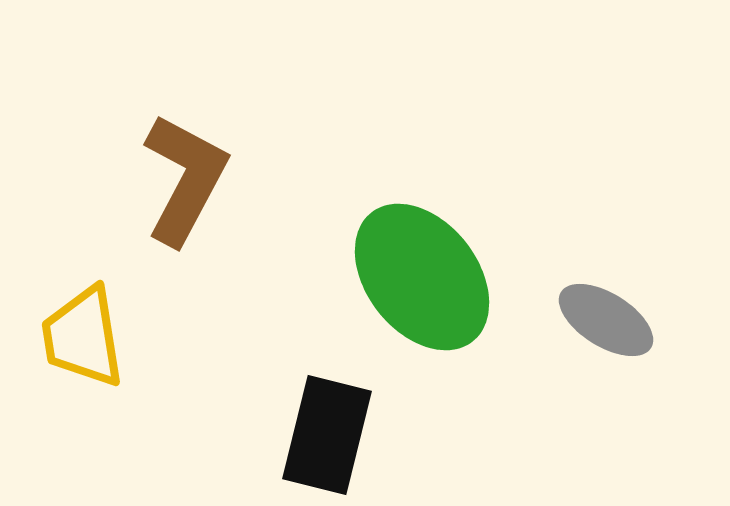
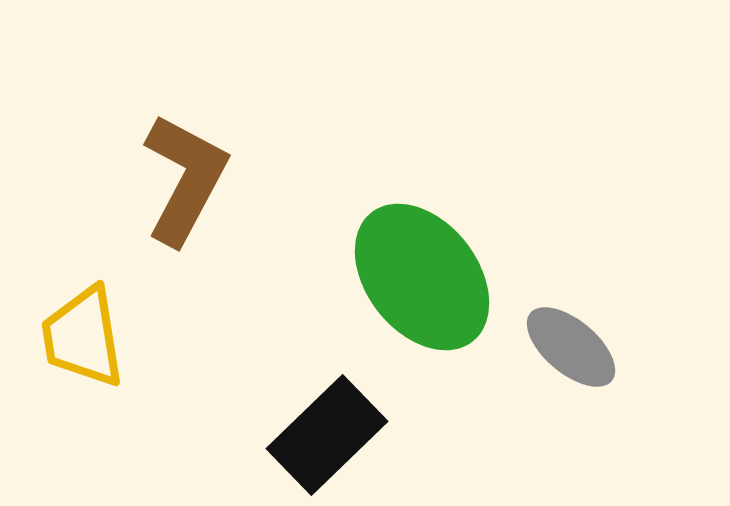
gray ellipse: moved 35 px left, 27 px down; rotated 8 degrees clockwise
black rectangle: rotated 32 degrees clockwise
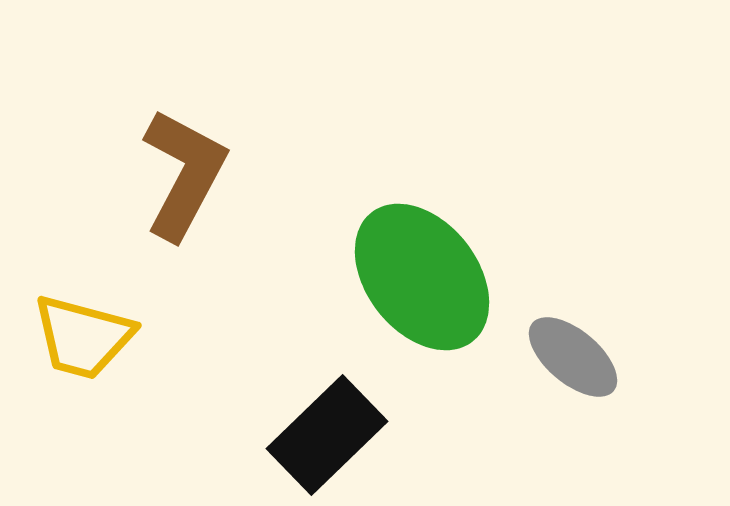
brown L-shape: moved 1 px left, 5 px up
yellow trapezoid: rotated 66 degrees counterclockwise
gray ellipse: moved 2 px right, 10 px down
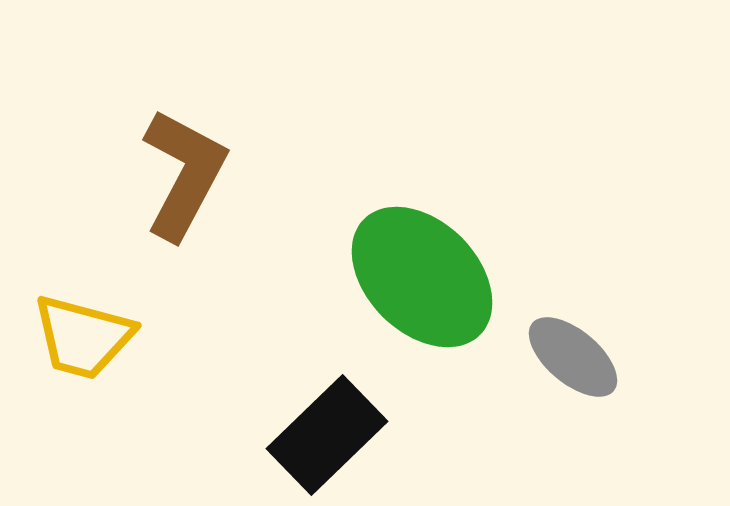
green ellipse: rotated 7 degrees counterclockwise
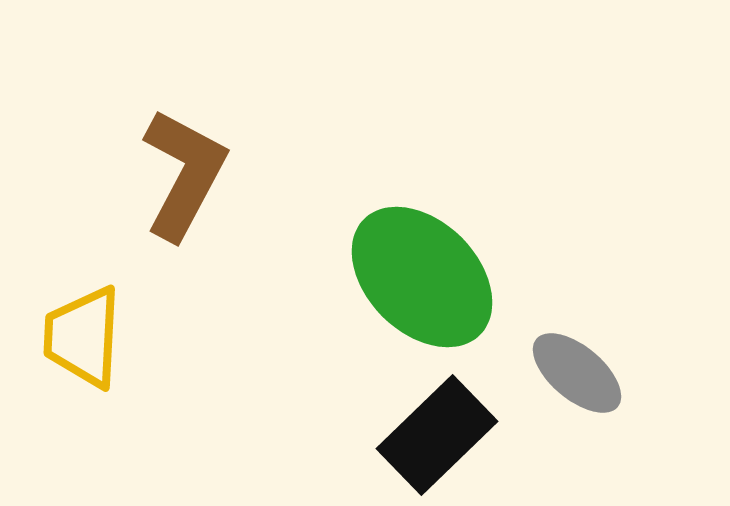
yellow trapezoid: rotated 78 degrees clockwise
gray ellipse: moved 4 px right, 16 px down
black rectangle: moved 110 px right
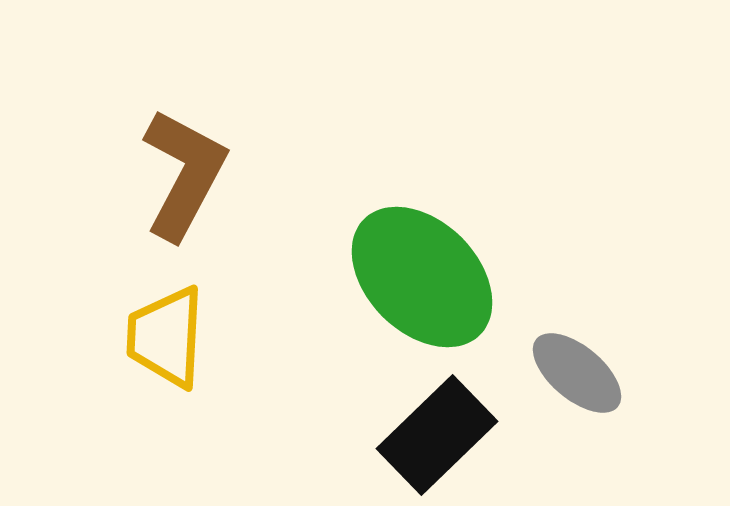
yellow trapezoid: moved 83 px right
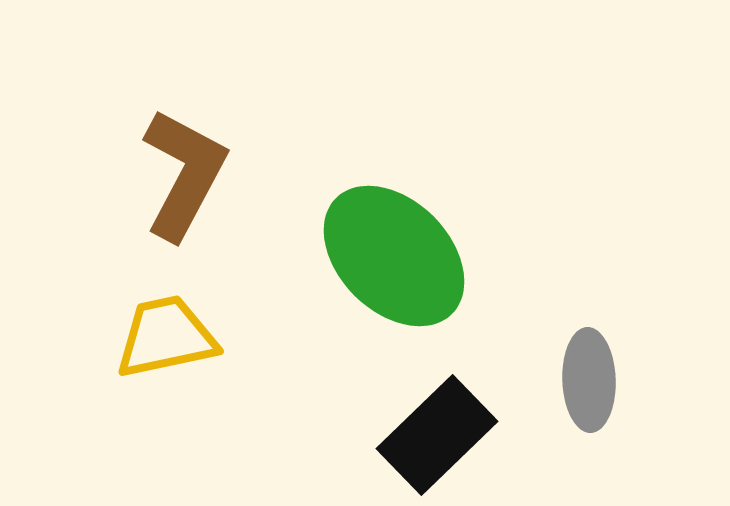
green ellipse: moved 28 px left, 21 px up
yellow trapezoid: rotated 75 degrees clockwise
gray ellipse: moved 12 px right, 7 px down; rotated 48 degrees clockwise
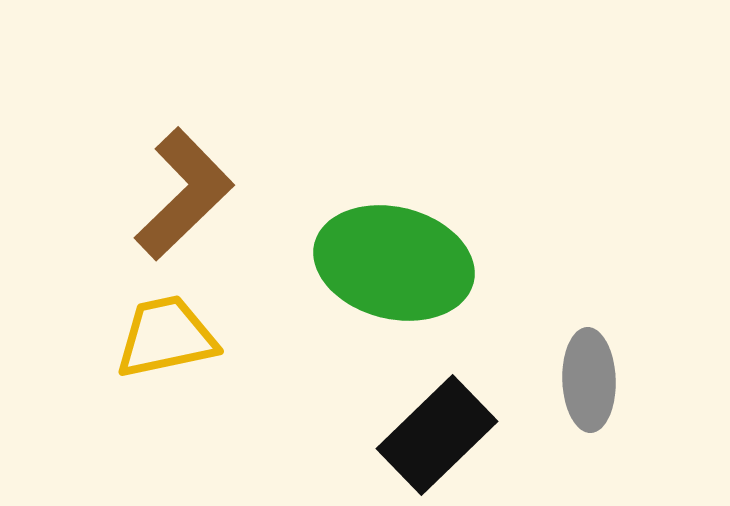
brown L-shape: moved 20 px down; rotated 18 degrees clockwise
green ellipse: moved 7 px down; rotated 31 degrees counterclockwise
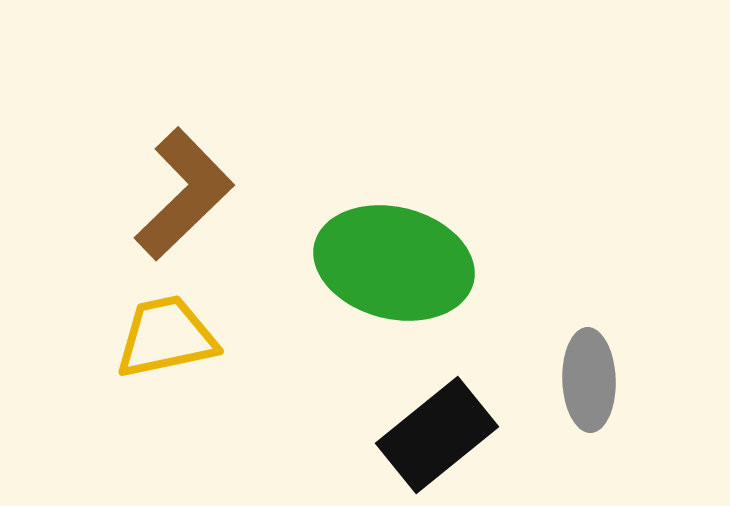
black rectangle: rotated 5 degrees clockwise
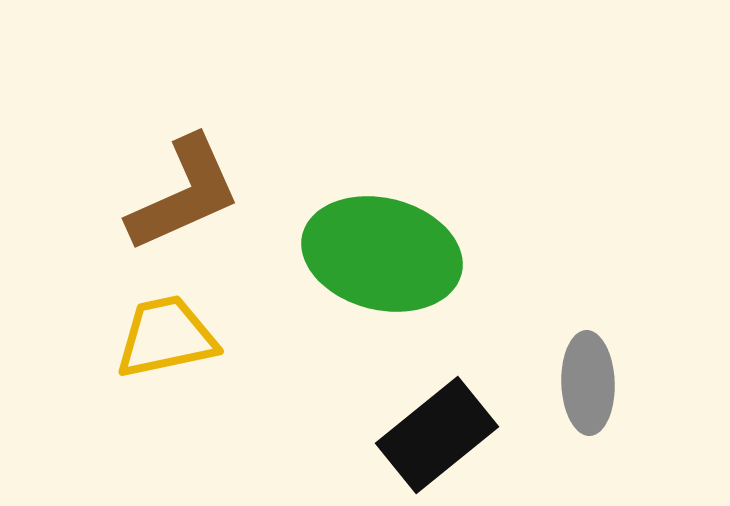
brown L-shape: rotated 20 degrees clockwise
green ellipse: moved 12 px left, 9 px up
gray ellipse: moved 1 px left, 3 px down
